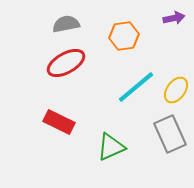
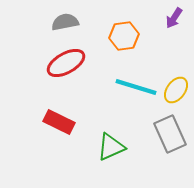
purple arrow: rotated 135 degrees clockwise
gray semicircle: moved 1 px left, 2 px up
cyan line: rotated 57 degrees clockwise
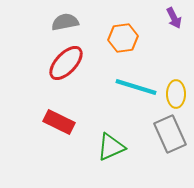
purple arrow: rotated 60 degrees counterclockwise
orange hexagon: moved 1 px left, 2 px down
red ellipse: rotated 18 degrees counterclockwise
yellow ellipse: moved 4 px down; rotated 36 degrees counterclockwise
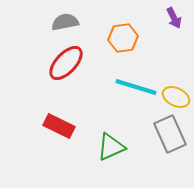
yellow ellipse: moved 3 px down; rotated 64 degrees counterclockwise
red rectangle: moved 4 px down
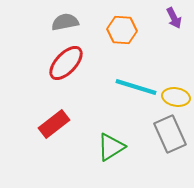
orange hexagon: moved 1 px left, 8 px up; rotated 12 degrees clockwise
yellow ellipse: rotated 16 degrees counterclockwise
red rectangle: moved 5 px left, 2 px up; rotated 64 degrees counterclockwise
green triangle: rotated 8 degrees counterclockwise
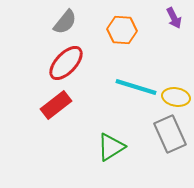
gray semicircle: rotated 140 degrees clockwise
red rectangle: moved 2 px right, 19 px up
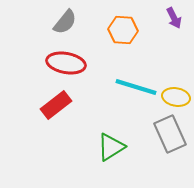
orange hexagon: moved 1 px right
red ellipse: rotated 57 degrees clockwise
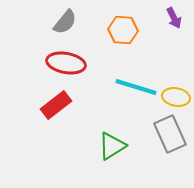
green triangle: moved 1 px right, 1 px up
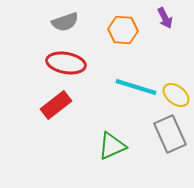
purple arrow: moved 9 px left
gray semicircle: rotated 32 degrees clockwise
yellow ellipse: moved 2 px up; rotated 28 degrees clockwise
green triangle: rotated 8 degrees clockwise
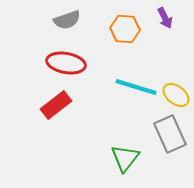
gray semicircle: moved 2 px right, 2 px up
orange hexagon: moved 2 px right, 1 px up
green triangle: moved 13 px right, 12 px down; rotated 28 degrees counterclockwise
